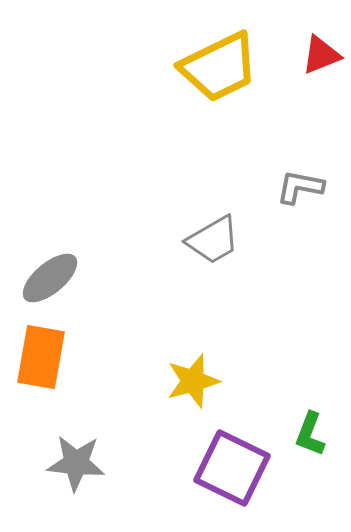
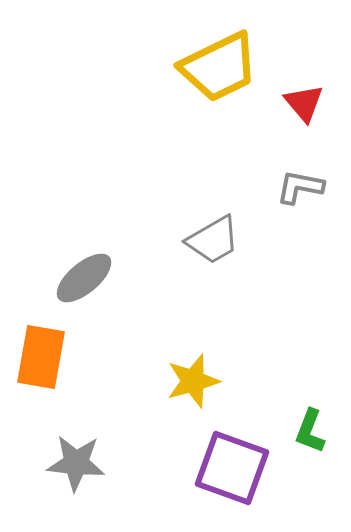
red triangle: moved 17 px left, 48 px down; rotated 48 degrees counterclockwise
gray ellipse: moved 34 px right
green L-shape: moved 3 px up
purple square: rotated 6 degrees counterclockwise
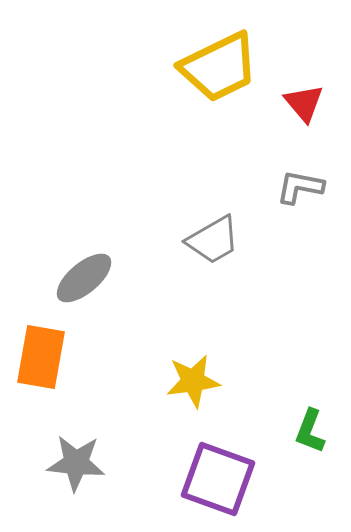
yellow star: rotated 8 degrees clockwise
purple square: moved 14 px left, 11 px down
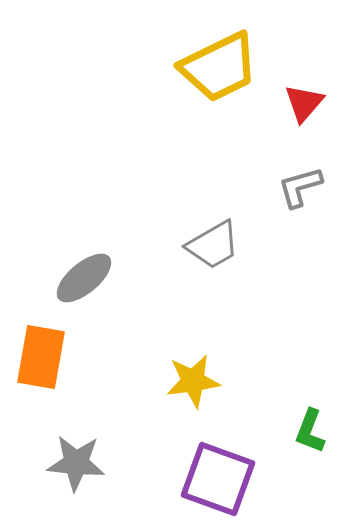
red triangle: rotated 21 degrees clockwise
gray L-shape: rotated 27 degrees counterclockwise
gray trapezoid: moved 5 px down
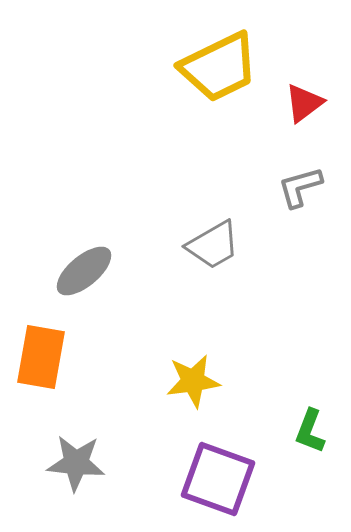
red triangle: rotated 12 degrees clockwise
gray ellipse: moved 7 px up
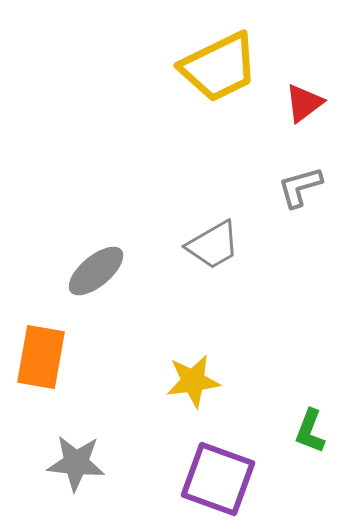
gray ellipse: moved 12 px right
